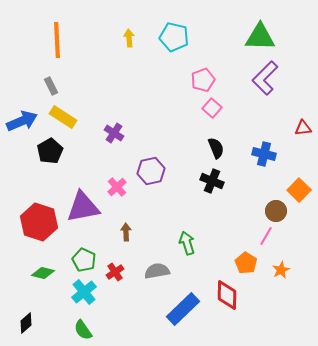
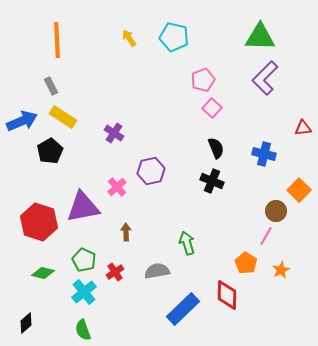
yellow arrow: rotated 30 degrees counterclockwise
green semicircle: rotated 15 degrees clockwise
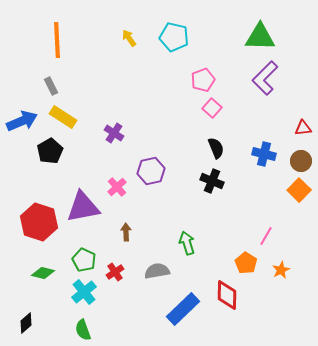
brown circle: moved 25 px right, 50 px up
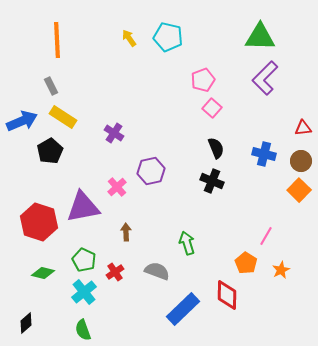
cyan pentagon: moved 6 px left
gray semicircle: rotated 30 degrees clockwise
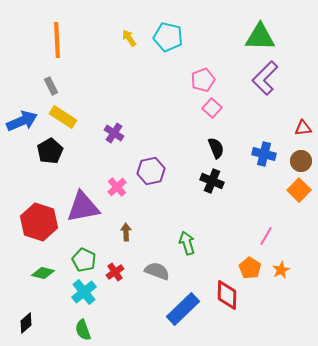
orange pentagon: moved 4 px right, 5 px down
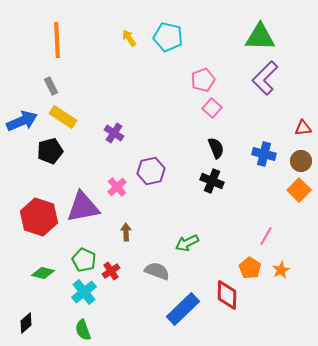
black pentagon: rotated 15 degrees clockwise
red hexagon: moved 5 px up
green arrow: rotated 100 degrees counterclockwise
red cross: moved 4 px left, 1 px up
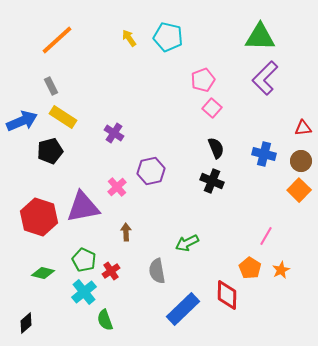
orange line: rotated 51 degrees clockwise
gray semicircle: rotated 120 degrees counterclockwise
green semicircle: moved 22 px right, 10 px up
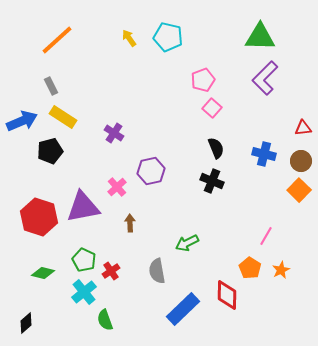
brown arrow: moved 4 px right, 9 px up
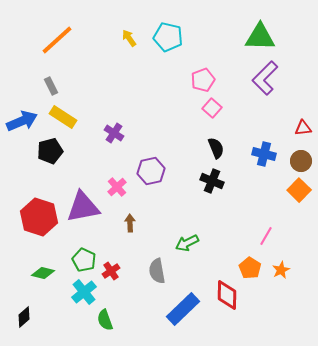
black diamond: moved 2 px left, 6 px up
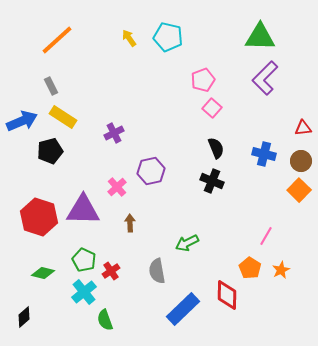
purple cross: rotated 30 degrees clockwise
purple triangle: moved 3 px down; rotated 12 degrees clockwise
